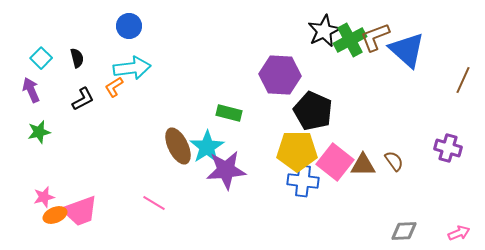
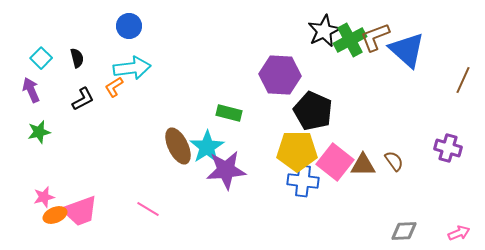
pink line: moved 6 px left, 6 px down
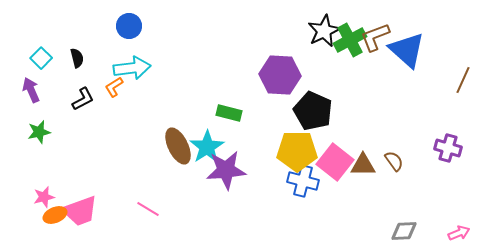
blue cross: rotated 8 degrees clockwise
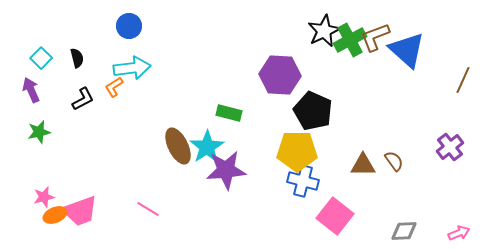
purple cross: moved 2 px right, 1 px up; rotated 36 degrees clockwise
pink square: moved 54 px down
